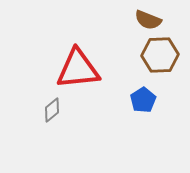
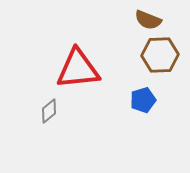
blue pentagon: rotated 15 degrees clockwise
gray diamond: moved 3 px left, 1 px down
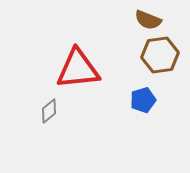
brown hexagon: rotated 6 degrees counterclockwise
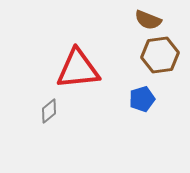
blue pentagon: moved 1 px left, 1 px up
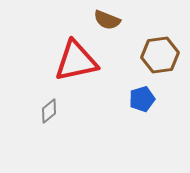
brown semicircle: moved 41 px left
red triangle: moved 2 px left, 8 px up; rotated 6 degrees counterclockwise
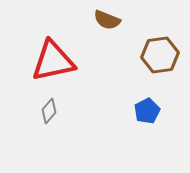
red triangle: moved 23 px left
blue pentagon: moved 5 px right, 12 px down; rotated 10 degrees counterclockwise
gray diamond: rotated 10 degrees counterclockwise
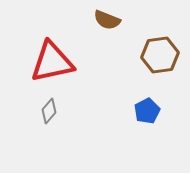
red triangle: moved 1 px left, 1 px down
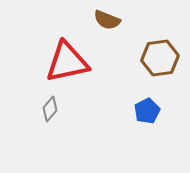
brown hexagon: moved 3 px down
red triangle: moved 15 px right
gray diamond: moved 1 px right, 2 px up
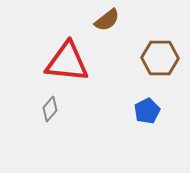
brown semicircle: rotated 60 degrees counterclockwise
brown hexagon: rotated 9 degrees clockwise
red triangle: rotated 18 degrees clockwise
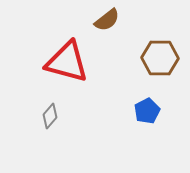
red triangle: rotated 9 degrees clockwise
gray diamond: moved 7 px down
